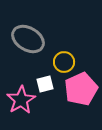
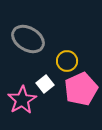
yellow circle: moved 3 px right, 1 px up
white square: rotated 24 degrees counterclockwise
pink star: moved 1 px right
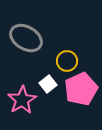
gray ellipse: moved 2 px left, 1 px up
white square: moved 3 px right
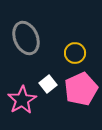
gray ellipse: rotated 36 degrees clockwise
yellow circle: moved 8 px right, 8 px up
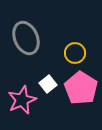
pink pentagon: moved 1 px up; rotated 16 degrees counterclockwise
pink star: rotated 8 degrees clockwise
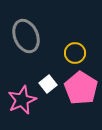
gray ellipse: moved 2 px up
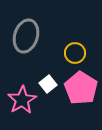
gray ellipse: rotated 40 degrees clockwise
pink star: rotated 8 degrees counterclockwise
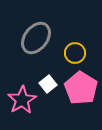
gray ellipse: moved 10 px right, 2 px down; rotated 20 degrees clockwise
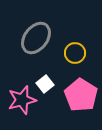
white square: moved 3 px left
pink pentagon: moved 7 px down
pink star: rotated 16 degrees clockwise
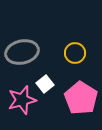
gray ellipse: moved 14 px left, 14 px down; rotated 40 degrees clockwise
pink pentagon: moved 3 px down
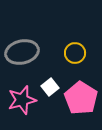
white square: moved 5 px right, 3 px down
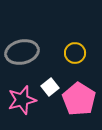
pink pentagon: moved 2 px left, 1 px down
